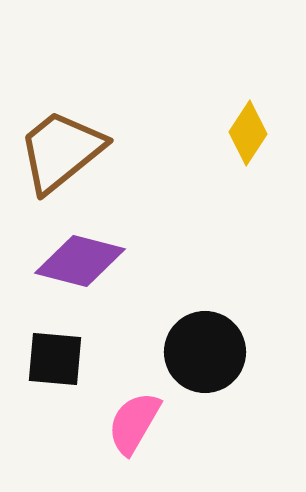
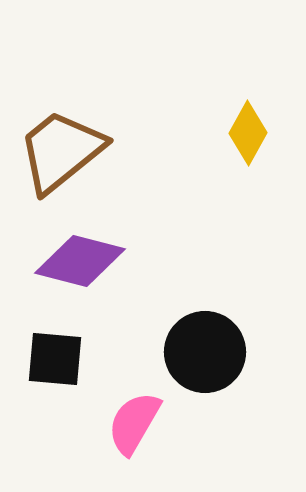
yellow diamond: rotated 4 degrees counterclockwise
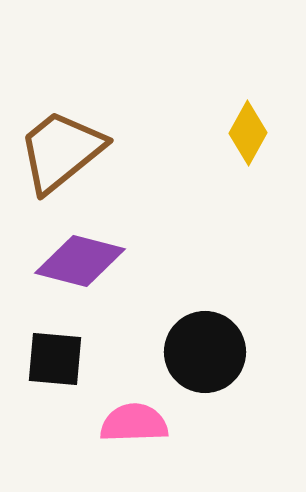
pink semicircle: rotated 58 degrees clockwise
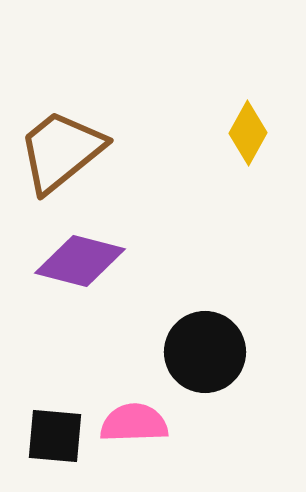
black square: moved 77 px down
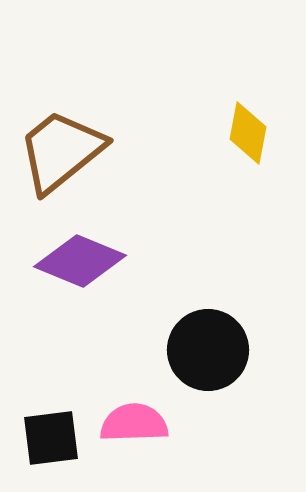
yellow diamond: rotated 18 degrees counterclockwise
purple diamond: rotated 8 degrees clockwise
black circle: moved 3 px right, 2 px up
black square: moved 4 px left, 2 px down; rotated 12 degrees counterclockwise
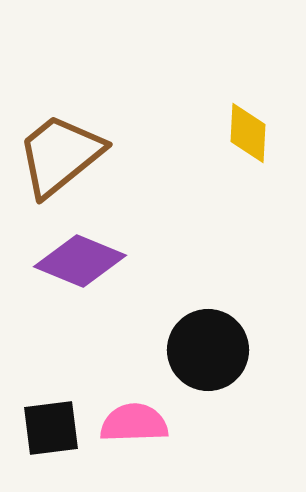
yellow diamond: rotated 8 degrees counterclockwise
brown trapezoid: moved 1 px left, 4 px down
black square: moved 10 px up
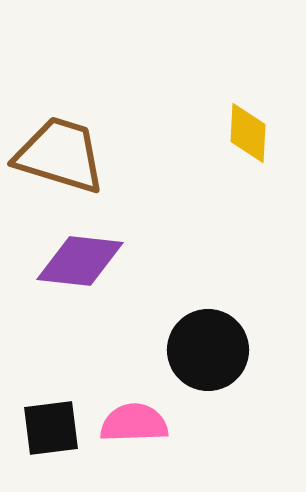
brown trapezoid: rotated 56 degrees clockwise
purple diamond: rotated 16 degrees counterclockwise
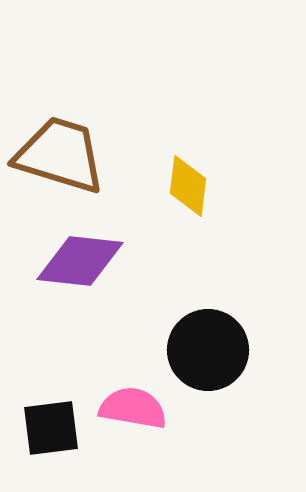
yellow diamond: moved 60 px left, 53 px down; rotated 4 degrees clockwise
pink semicircle: moved 1 px left, 15 px up; rotated 12 degrees clockwise
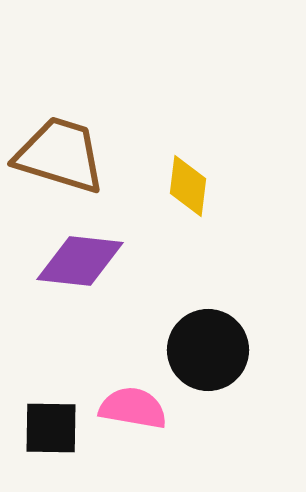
black square: rotated 8 degrees clockwise
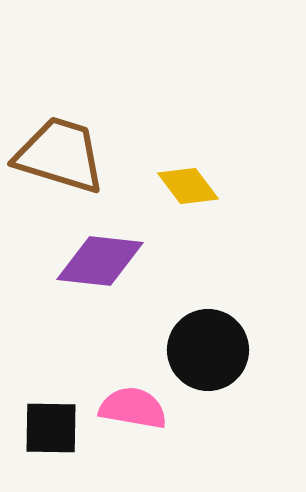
yellow diamond: rotated 44 degrees counterclockwise
purple diamond: moved 20 px right
